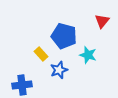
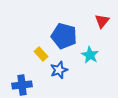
cyan star: moved 2 px right; rotated 12 degrees clockwise
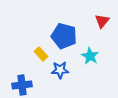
cyan star: moved 1 px down
blue star: moved 1 px right; rotated 18 degrees clockwise
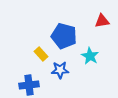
red triangle: rotated 42 degrees clockwise
blue cross: moved 7 px right
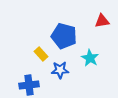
cyan star: moved 2 px down
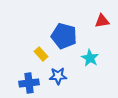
blue star: moved 2 px left, 6 px down
blue cross: moved 2 px up
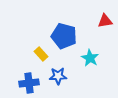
red triangle: moved 3 px right
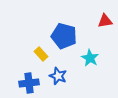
blue star: rotated 24 degrees clockwise
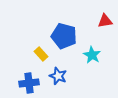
cyan star: moved 2 px right, 3 px up
